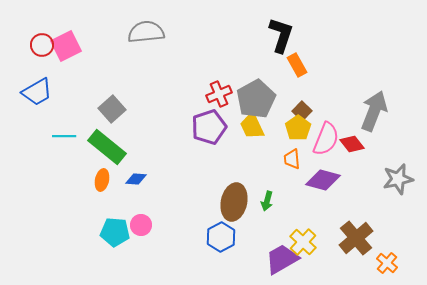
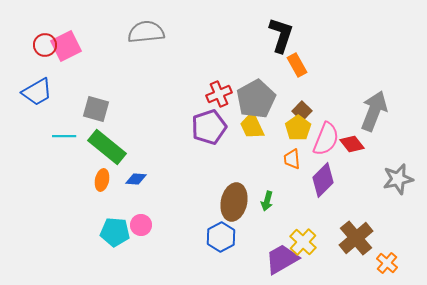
red circle: moved 3 px right
gray square: moved 16 px left; rotated 32 degrees counterclockwise
purple diamond: rotated 60 degrees counterclockwise
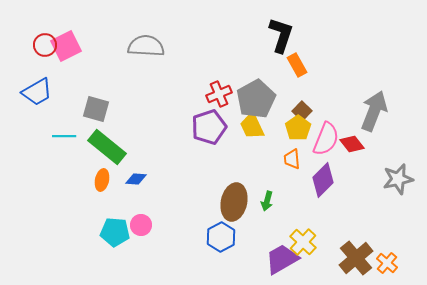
gray semicircle: moved 14 px down; rotated 9 degrees clockwise
brown cross: moved 20 px down
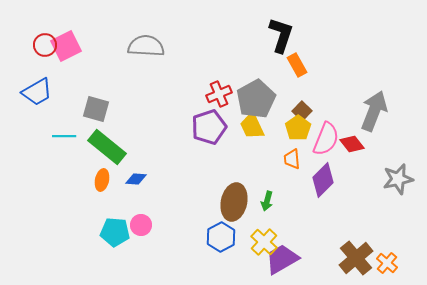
yellow cross: moved 39 px left
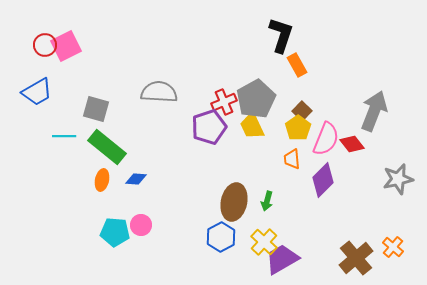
gray semicircle: moved 13 px right, 46 px down
red cross: moved 5 px right, 8 px down
orange cross: moved 6 px right, 16 px up
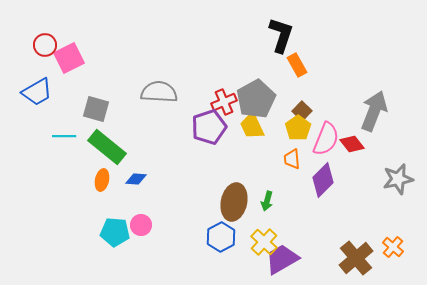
pink square: moved 3 px right, 12 px down
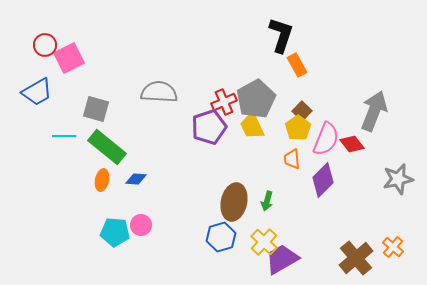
blue hexagon: rotated 12 degrees clockwise
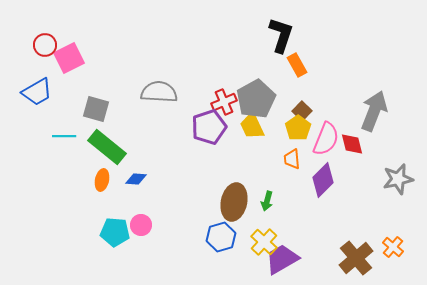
red diamond: rotated 25 degrees clockwise
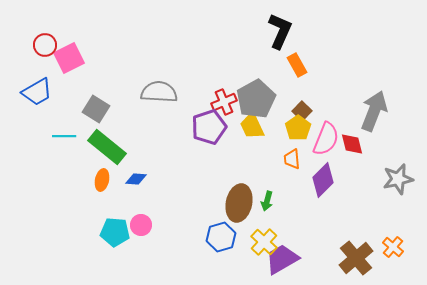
black L-shape: moved 1 px left, 4 px up; rotated 6 degrees clockwise
gray square: rotated 16 degrees clockwise
brown ellipse: moved 5 px right, 1 px down
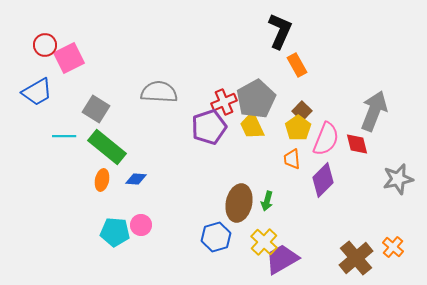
red diamond: moved 5 px right
blue hexagon: moved 5 px left
